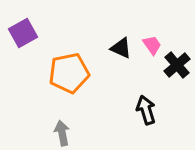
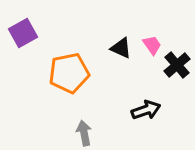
black arrow: rotated 88 degrees clockwise
gray arrow: moved 22 px right
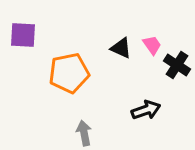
purple square: moved 2 px down; rotated 32 degrees clockwise
black cross: rotated 16 degrees counterclockwise
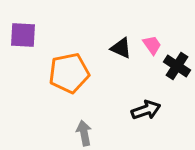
black cross: moved 1 px down
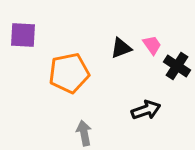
black triangle: rotated 45 degrees counterclockwise
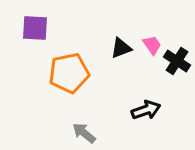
purple square: moved 12 px right, 7 px up
black cross: moved 5 px up
gray arrow: rotated 40 degrees counterclockwise
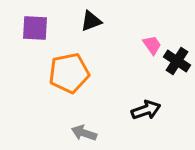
black triangle: moved 30 px left, 27 px up
gray arrow: rotated 20 degrees counterclockwise
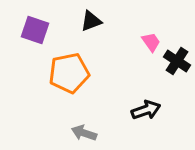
purple square: moved 2 px down; rotated 16 degrees clockwise
pink trapezoid: moved 1 px left, 3 px up
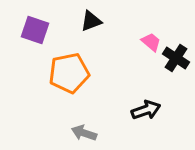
pink trapezoid: rotated 15 degrees counterclockwise
black cross: moved 1 px left, 3 px up
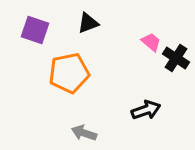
black triangle: moved 3 px left, 2 px down
